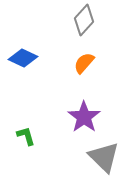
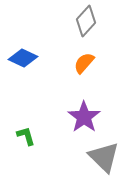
gray diamond: moved 2 px right, 1 px down
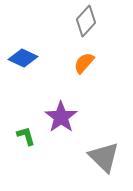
purple star: moved 23 px left
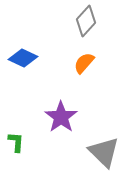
green L-shape: moved 10 px left, 6 px down; rotated 20 degrees clockwise
gray triangle: moved 5 px up
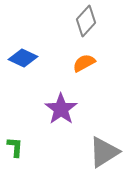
orange semicircle: rotated 20 degrees clockwise
purple star: moved 8 px up
green L-shape: moved 1 px left, 5 px down
gray triangle: rotated 44 degrees clockwise
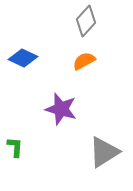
orange semicircle: moved 2 px up
purple star: rotated 20 degrees counterclockwise
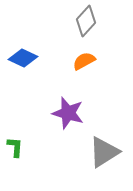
purple star: moved 7 px right, 4 px down
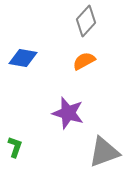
blue diamond: rotated 16 degrees counterclockwise
green L-shape: rotated 15 degrees clockwise
gray triangle: rotated 12 degrees clockwise
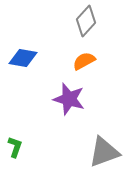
purple star: moved 1 px right, 14 px up
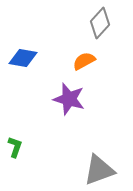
gray diamond: moved 14 px right, 2 px down
gray triangle: moved 5 px left, 18 px down
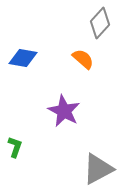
orange semicircle: moved 1 px left, 2 px up; rotated 70 degrees clockwise
purple star: moved 5 px left, 12 px down; rotated 12 degrees clockwise
gray triangle: moved 1 px left, 1 px up; rotated 8 degrees counterclockwise
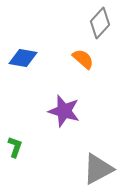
purple star: rotated 12 degrees counterclockwise
